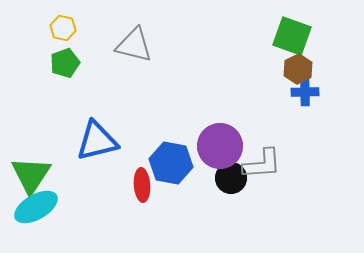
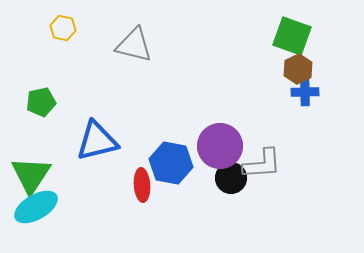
green pentagon: moved 24 px left, 39 px down; rotated 8 degrees clockwise
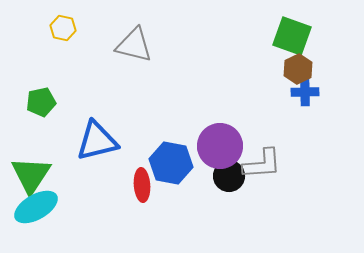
black circle: moved 2 px left, 2 px up
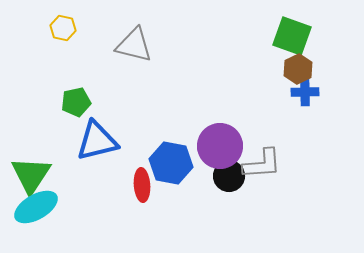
green pentagon: moved 35 px right
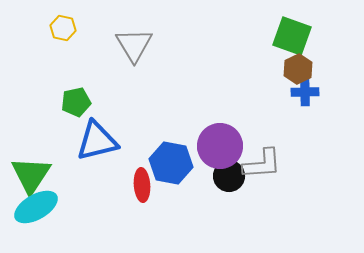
gray triangle: rotated 45 degrees clockwise
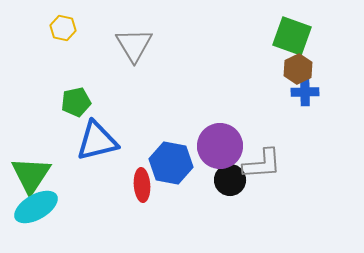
black circle: moved 1 px right, 4 px down
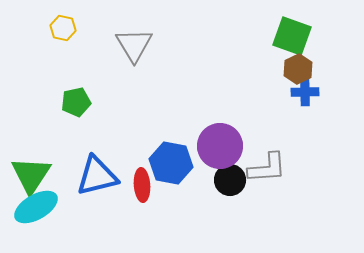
blue triangle: moved 35 px down
gray L-shape: moved 5 px right, 4 px down
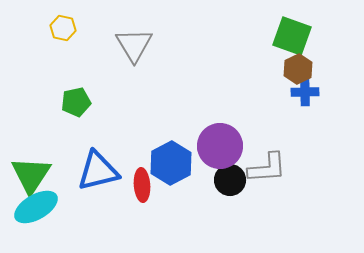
blue hexagon: rotated 21 degrees clockwise
blue triangle: moved 1 px right, 5 px up
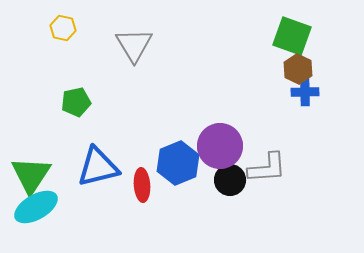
brown hexagon: rotated 8 degrees counterclockwise
blue hexagon: moved 7 px right; rotated 6 degrees clockwise
blue triangle: moved 4 px up
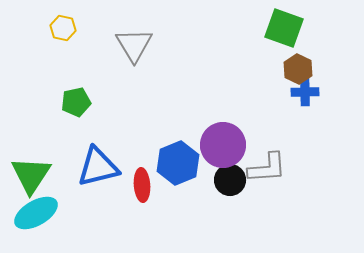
green square: moved 8 px left, 8 px up
purple circle: moved 3 px right, 1 px up
cyan ellipse: moved 6 px down
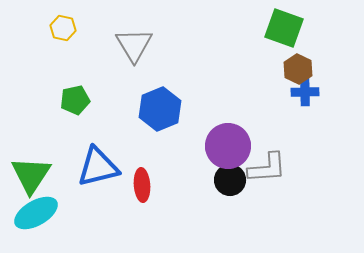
green pentagon: moved 1 px left, 2 px up
purple circle: moved 5 px right, 1 px down
blue hexagon: moved 18 px left, 54 px up
